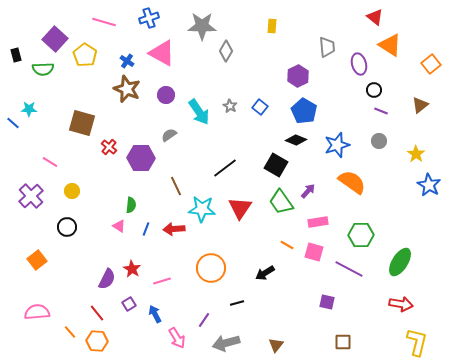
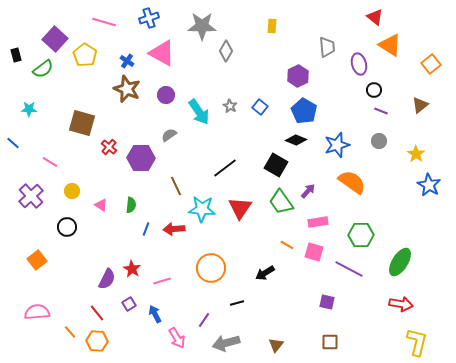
green semicircle at (43, 69): rotated 35 degrees counterclockwise
blue line at (13, 123): moved 20 px down
pink triangle at (119, 226): moved 18 px left, 21 px up
brown square at (343, 342): moved 13 px left
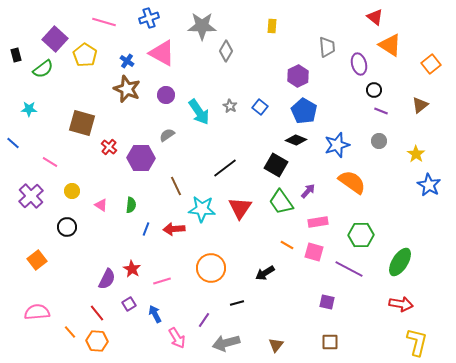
gray semicircle at (169, 135): moved 2 px left
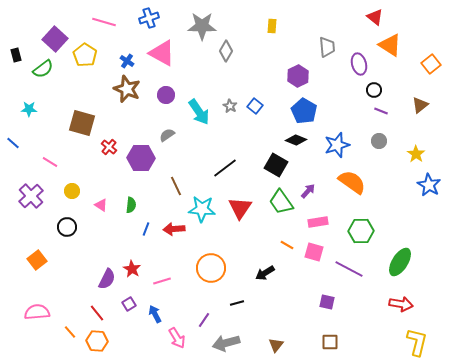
blue square at (260, 107): moved 5 px left, 1 px up
green hexagon at (361, 235): moved 4 px up
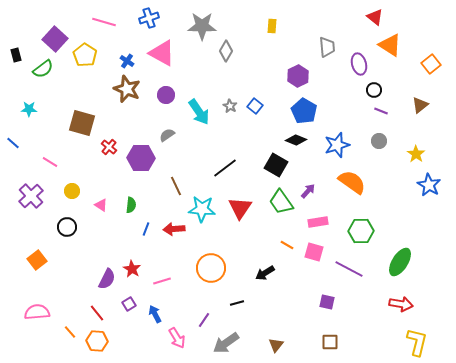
gray arrow at (226, 343): rotated 20 degrees counterclockwise
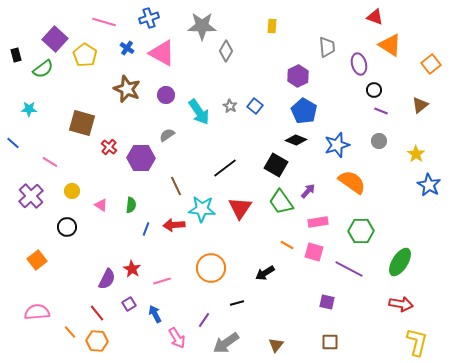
red triangle at (375, 17): rotated 18 degrees counterclockwise
blue cross at (127, 61): moved 13 px up
red arrow at (174, 229): moved 4 px up
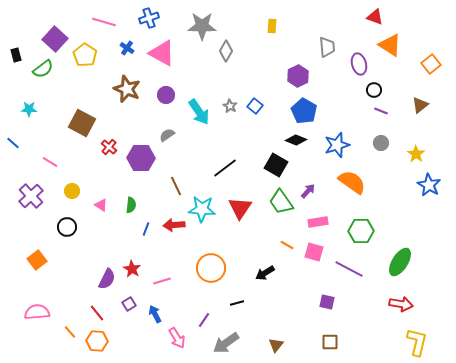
brown square at (82, 123): rotated 12 degrees clockwise
gray circle at (379, 141): moved 2 px right, 2 px down
